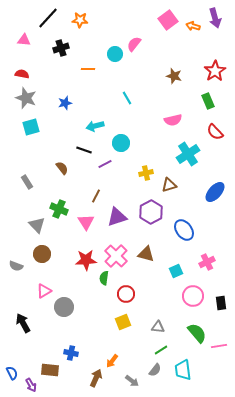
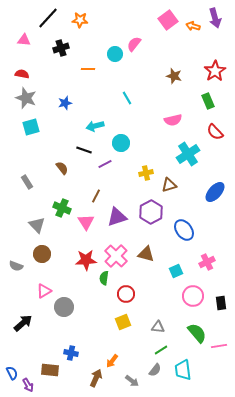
green cross at (59, 209): moved 3 px right, 1 px up
black arrow at (23, 323): rotated 78 degrees clockwise
purple arrow at (31, 385): moved 3 px left
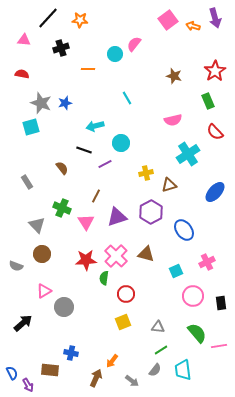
gray star at (26, 98): moved 15 px right, 5 px down
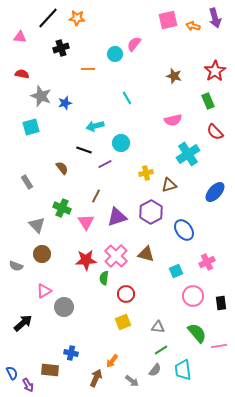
orange star at (80, 20): moved 3 px left, 2 px up
pink square at (168, 20): rotated 24 degrees clockwise
pink triangle at (24, 40): moved 4 px left, 3 px up
gray star at (41, 103): moved 7 px up
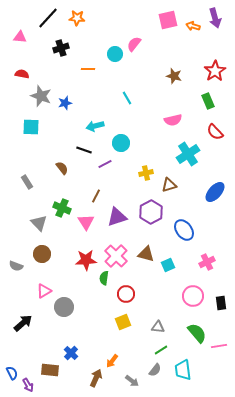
cyan square at (31, 127): rotated 18 degrees clockwise
gray triangle at (37, 225): moved 2 px right, 2 px up
cyan square at (176, 271): moved 8 px left, 6 px up
blue cross at (71, 353): rotated 32 degrees clockwise
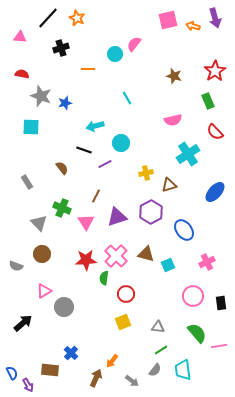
orange star at (77, 18): rotated 21 degrees clockwise
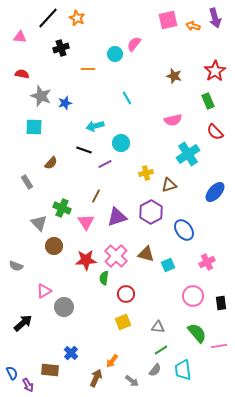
cyan square at (31, 127): moved 3 px right
brown semicircle at (62, 168): moved 11 px left, 5 px up; rotated 80 degrees clockwise
brown circle at (42, 254): moved 12 px right, 8 px up
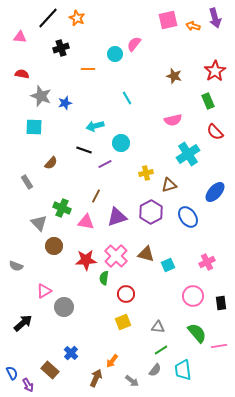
pink triangle at (86, 222): rotated 48 degrees counterclockwise
blue ellipse at (184, 230): moved 4 px right, 13 px up
brown rectangle at (50, 370): rotated 36 degrees clockwise
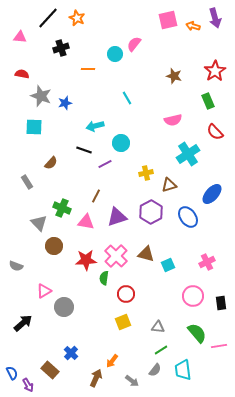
blue ellipse at (215, 192): moved 3 px left, 2 px down
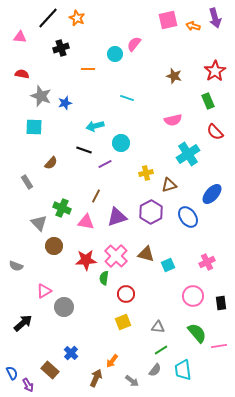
cyan line at (127, 98): rotated 40 degrees counterclockwise
